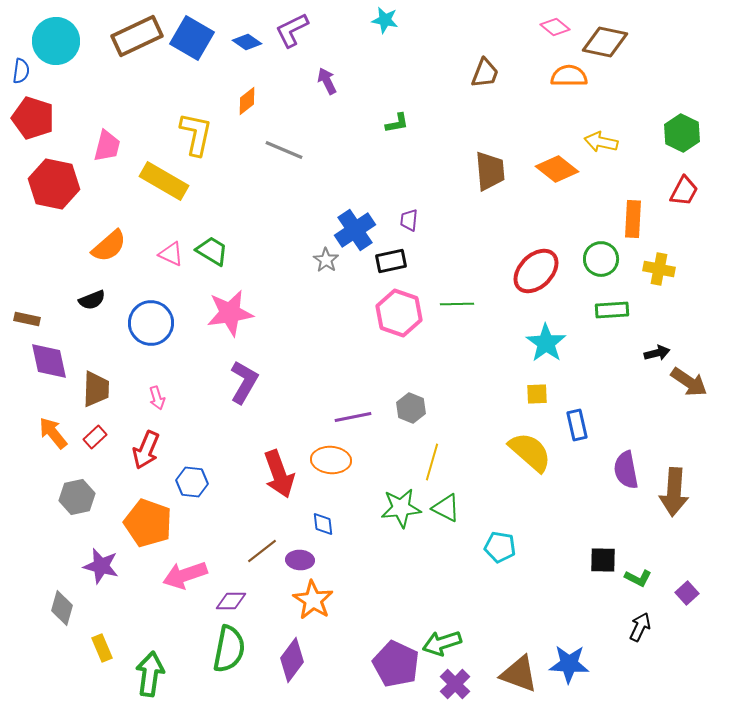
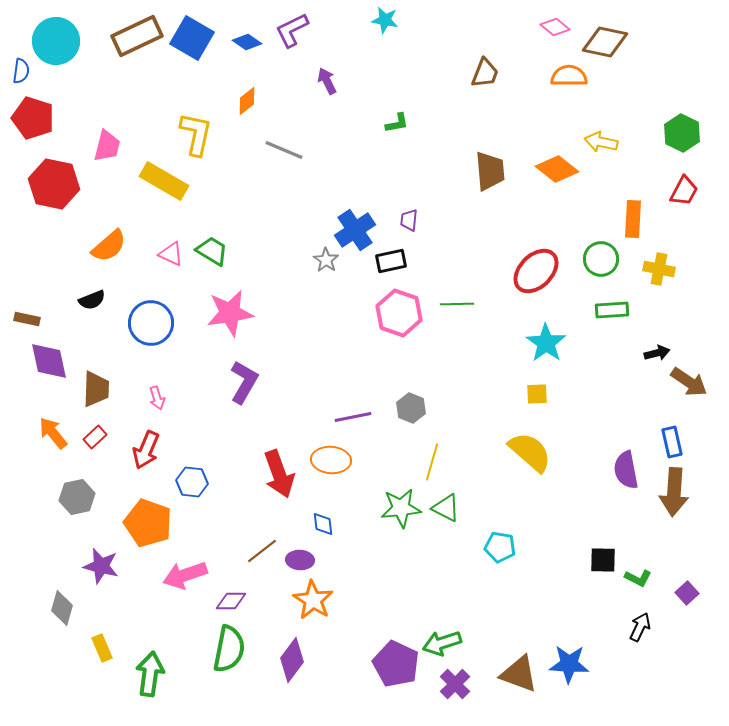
blue rectangle at (577, 425): moved 95 px right, 17 px down
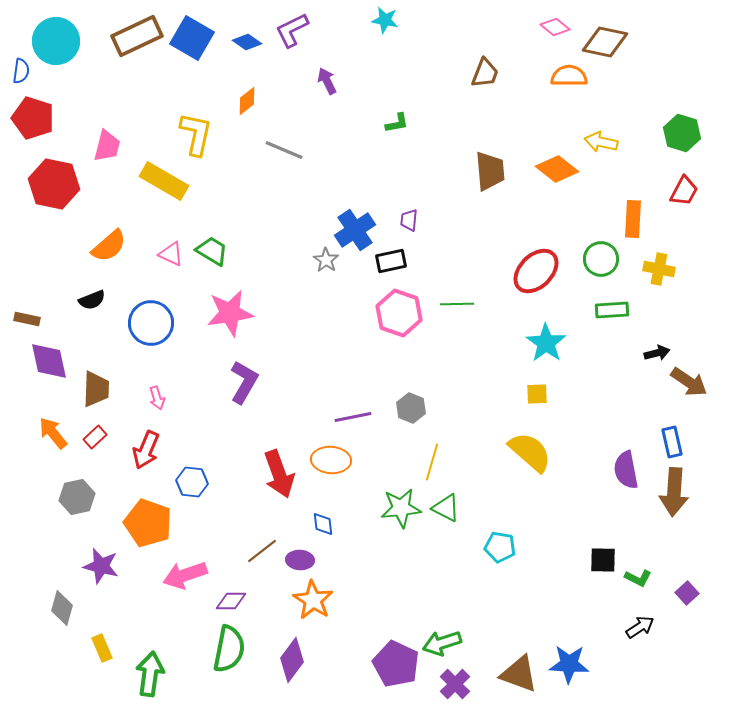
green hexagon at (682, 133): rotated 9 degrees counterclockwise
black arrow at (640, 627): rotated 32 degrees clockwise
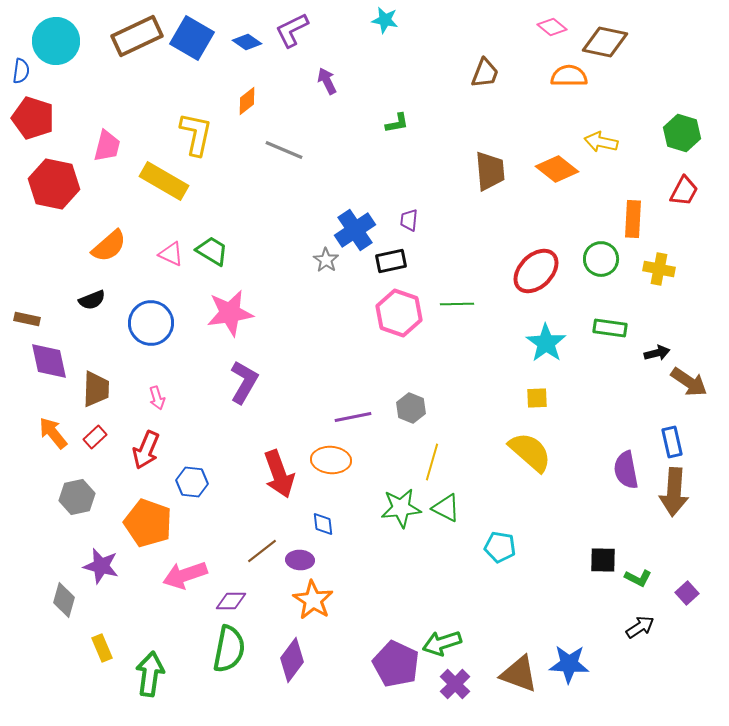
pink diamond at (555, 27): moved 3 px left
green rectangle at (612, 310): moved 2 px left, 18 px down; rotated 12 degrees clockwise
yellow square at (537, 394): moved 4 px down
gray diamond at (62, 608): moved 2 px right, 8 px up
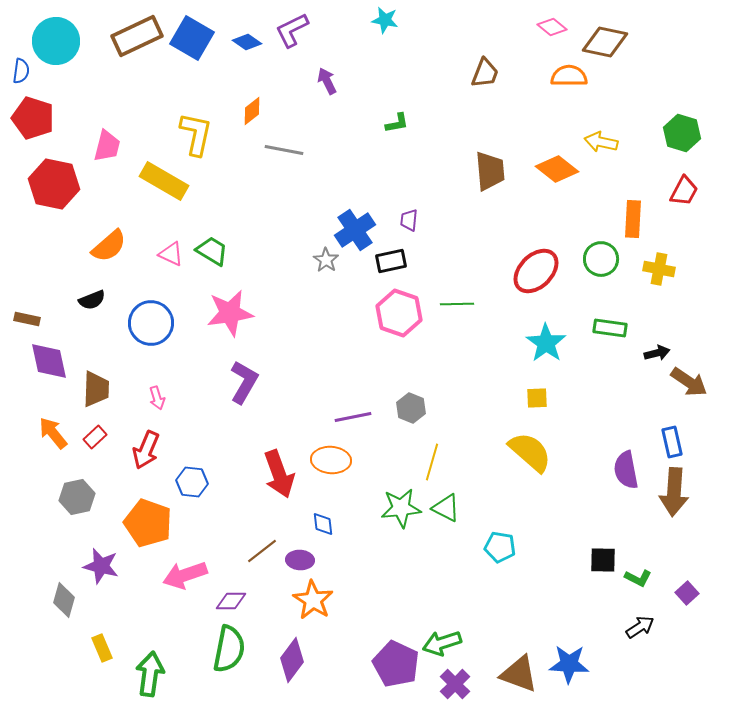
orange diamond at (247, 101): moved 5 px right, 10 px down
gray line at (284, 150): rotated 12 degrees counterclockwise
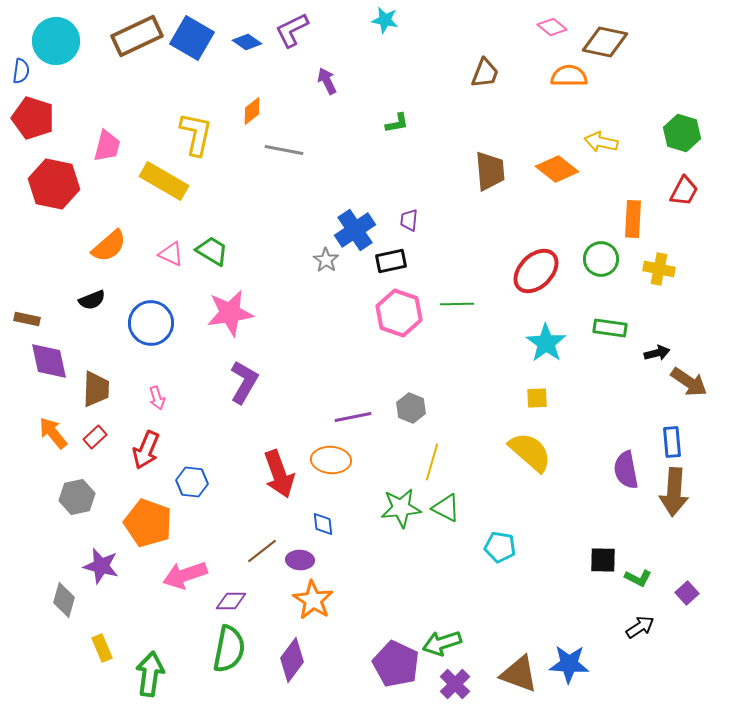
blue rectangle at (672, 442): rotated 8 degrees clockwise
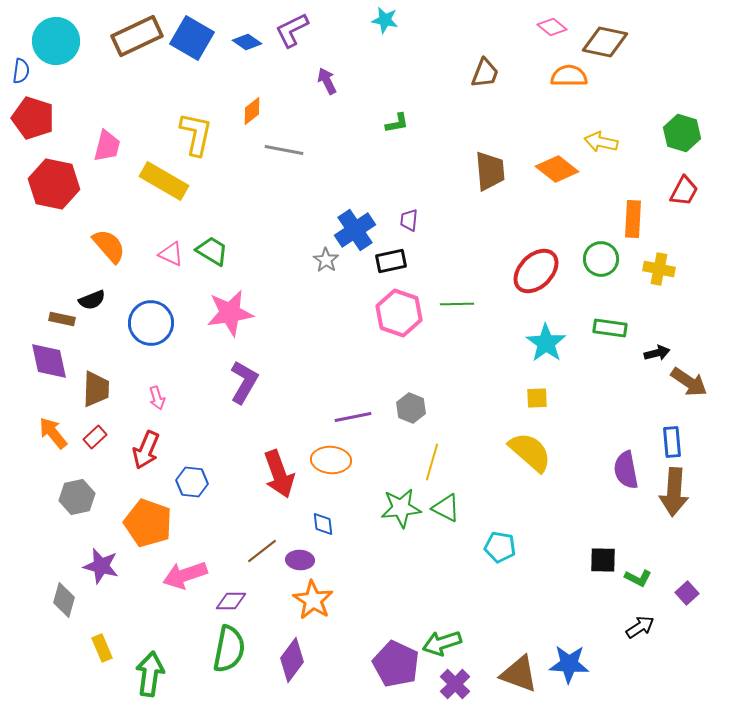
orange semicircle at (109, 246): rotated 90 degrees counterclockwise
brown rectangle at (27, 319): moved 35 px right
